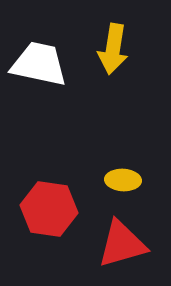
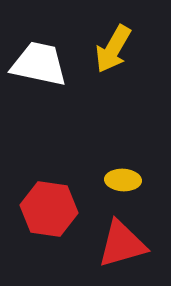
yellow arrow: rotated 21 degrees clockwise
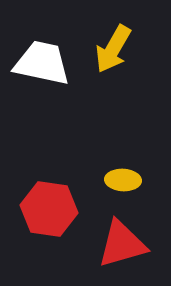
white trapezoid: moved 3 px right, 1 px up
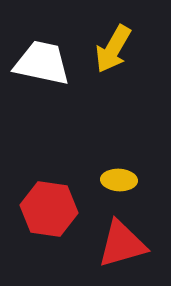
yellow ellipse: moved 4 px left
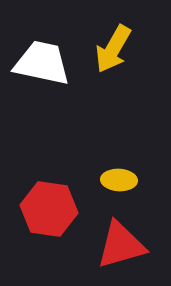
red triangle: moved 1 px left, 1 px down
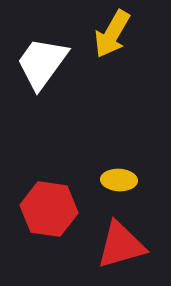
yellow arrow: moved 1 px left, 15 px up
white trapezoid: rotated 66 degrees counterclockwise
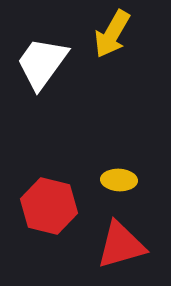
red hexagon: moved 3 px up; rotated 6 degrees clockwise
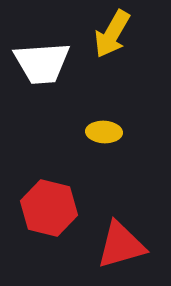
white trapezoid: rotated 130 degrees counterclockwise
yellow ellipse: moved 15 px left, 48 px up
red hexagon: moved 2 px down
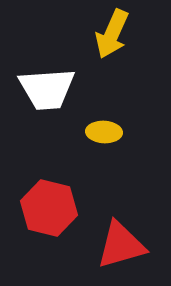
yellow arrow: rotated 6 degrees counterclockwise
white trapezoid: moved 5 px right, 26 px down
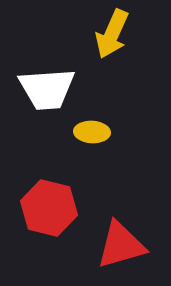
yellow ellipse: moved 12 px left
